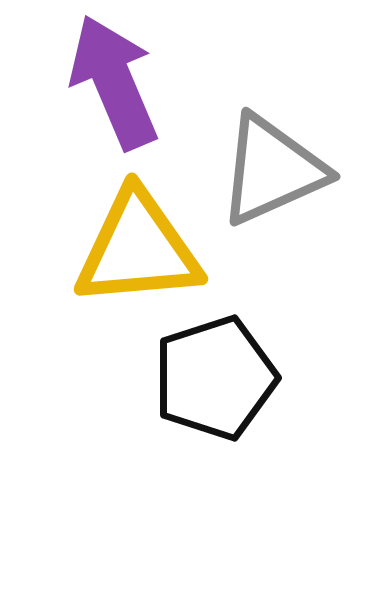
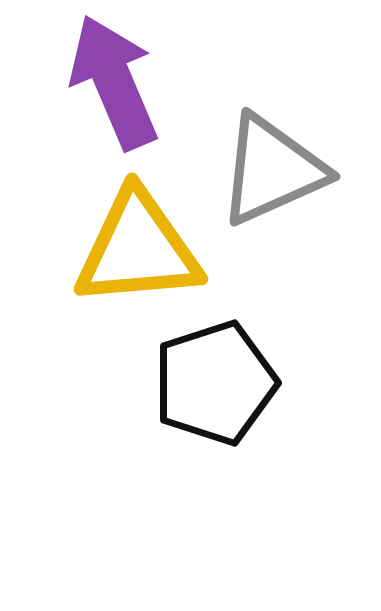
black pentagon: moved 5 px down
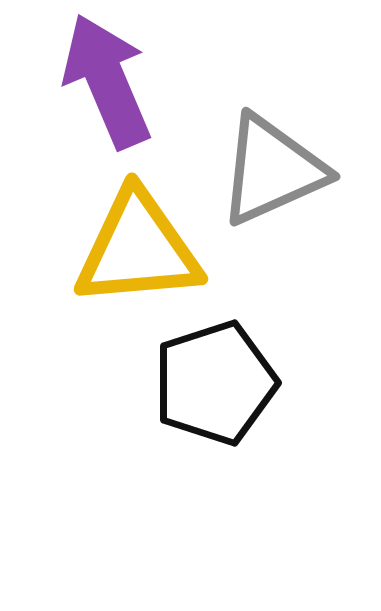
purple arrow: moved 7 px left, 1 px up
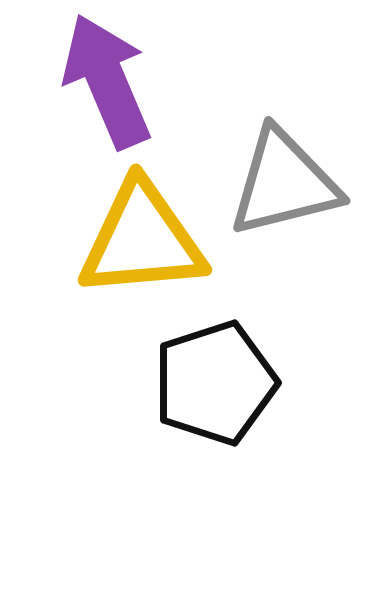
gray triangle: moved 12 px right, 13 px down; rotated 10 degrees clockwise
yellow triangle: moved 4 px right, 9 px up
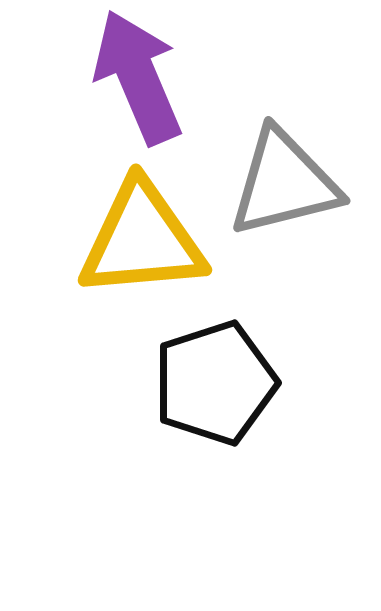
purple arrow: moved 31 px right, 4 px up
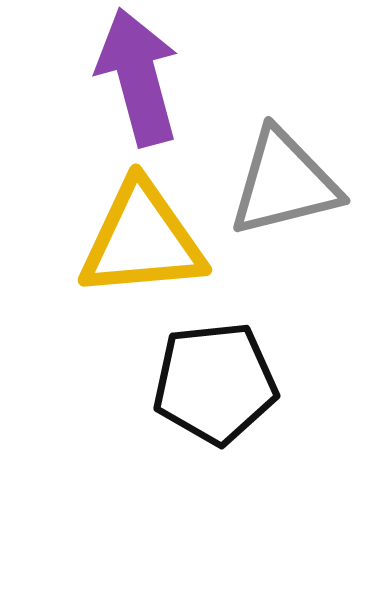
purple arrow: rotated 8 degrees clockwise
black pentagon: rotated 12 degrees clockwise
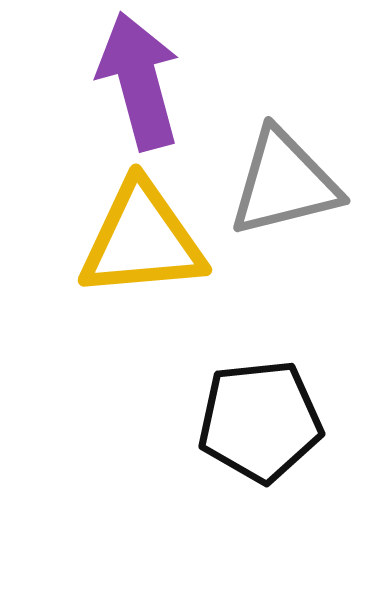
purple arrow: moved 1 px right, 4 px down
black pentagon: moved 45 px right, 38 px down
